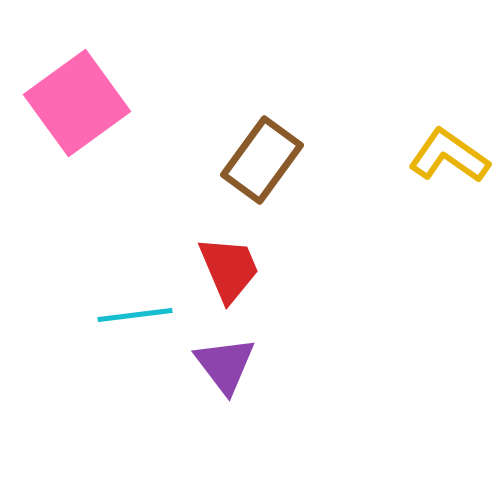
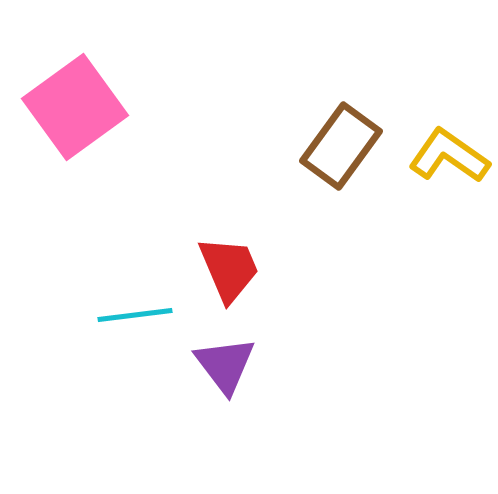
pink square: moved 2 px left, 4 px down
brown rectangle: moved 79 px right, 14 px up
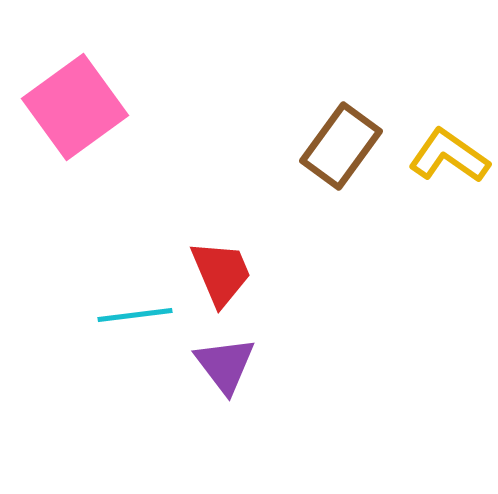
red trapezoid: moved 8 px left, 4 px down
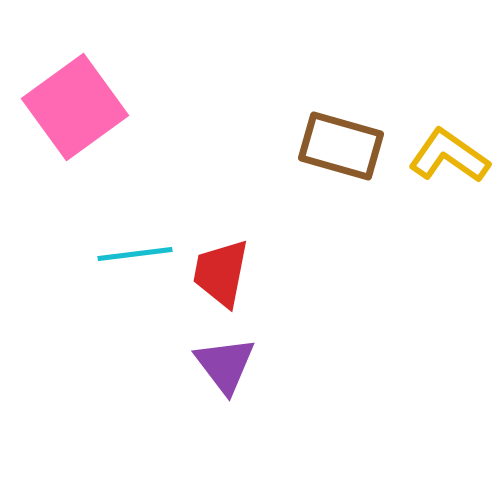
brown rectangle: rotated 70 degrees clockwise
red trapezoid: rotated 146 degrees counterclockwise
cyan line: moved 61 px up
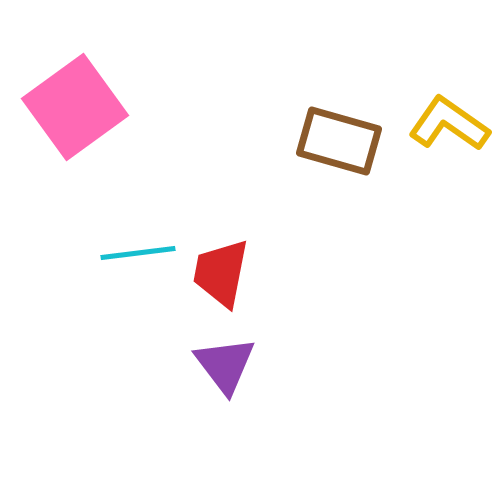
brown rectangle: moved 2 px left, 5 px up
yellow L-shape: moved 32 px up
cyan line: moved 3 px right, 1 px up
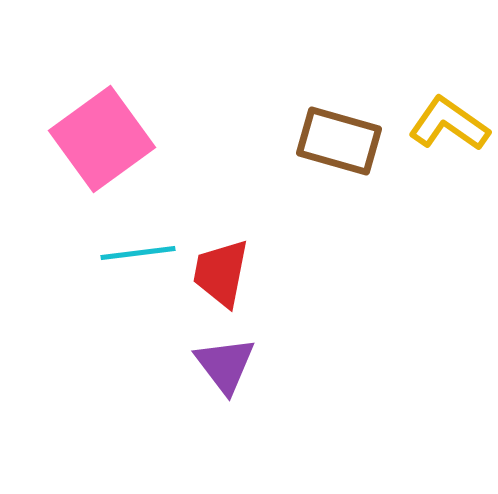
pink square: moved 27 px right, 32 px down
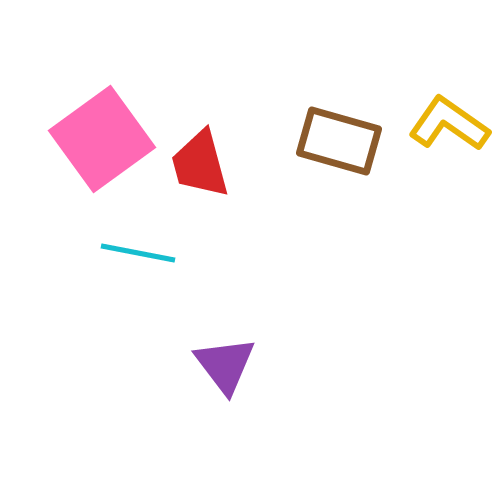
cyan line: rotated 18 degrees clockwise
red trapezoid: moved 21 px left, 109 px up; rotated 26 degrees counterclockwise
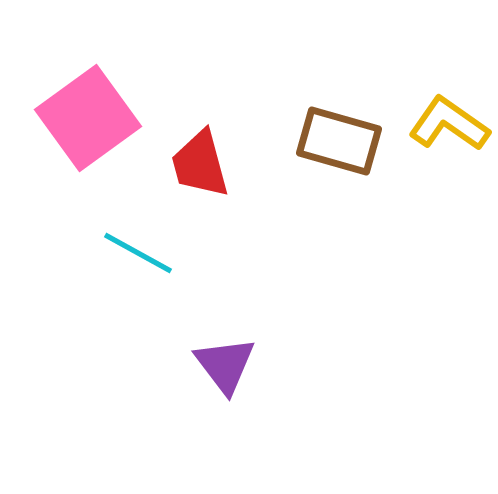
pink square: moved 14 px left, 21 px up
cyan line: rotated 18 degrees clockwise
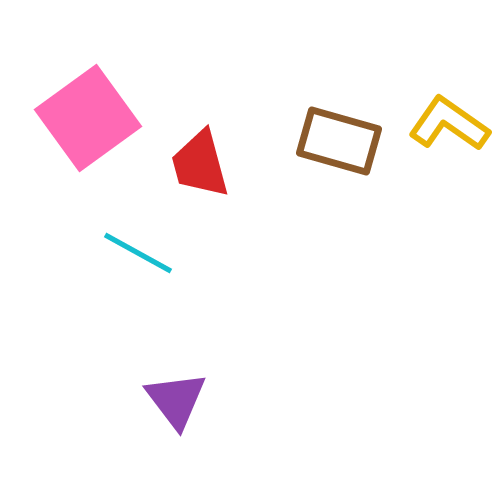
purple triangle: moved 49 px left, 35 px down
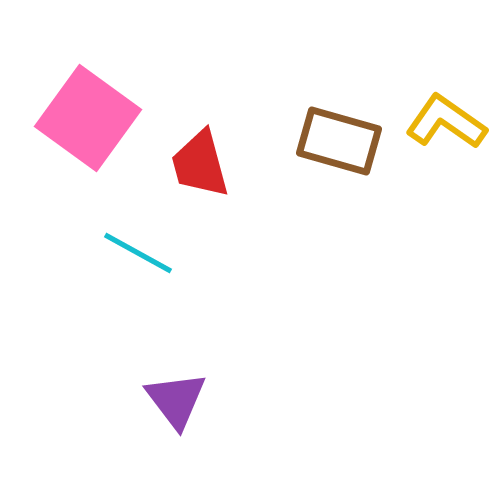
pink square: rotated 18 degrees counterclockwise
yellow L-shape: moved 3 px left, 2 px up
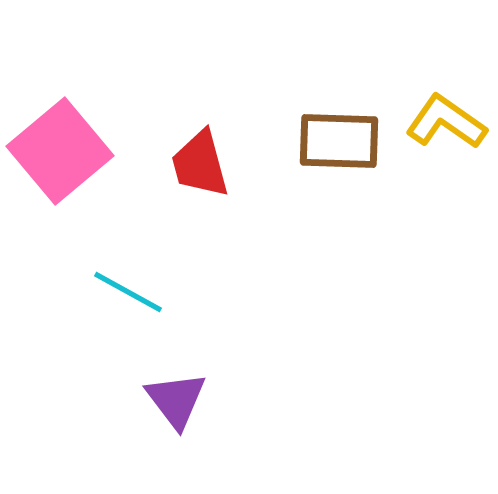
pink square: moved 28 px left, 33 px down; rotated 14 degrees clockwise
brown rectangle: rotated 14 degrees counterclockwise
cyan line: moved 10 px left, 39 px down
